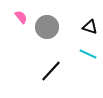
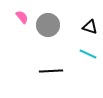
pink semicircle: moved 1 px right
gray circle: moved 1 px right, 2 px up
black line: rotated 45 degrees clockwise
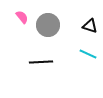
black triangle: moved 1 px up
black line: moved 10 px left, 9 px up
